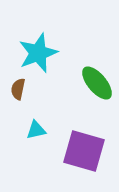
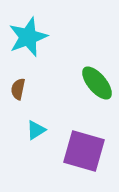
cyan star: moved 10 px left, 16 px up
cyan triangle: rotated 20 degrees counterclockwise
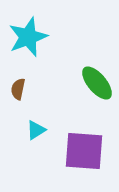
purple square: rotated 12 degrees counterclockwise
